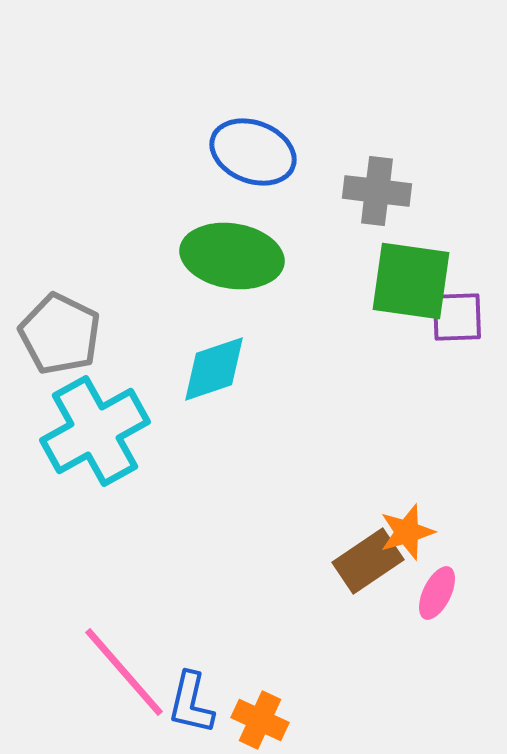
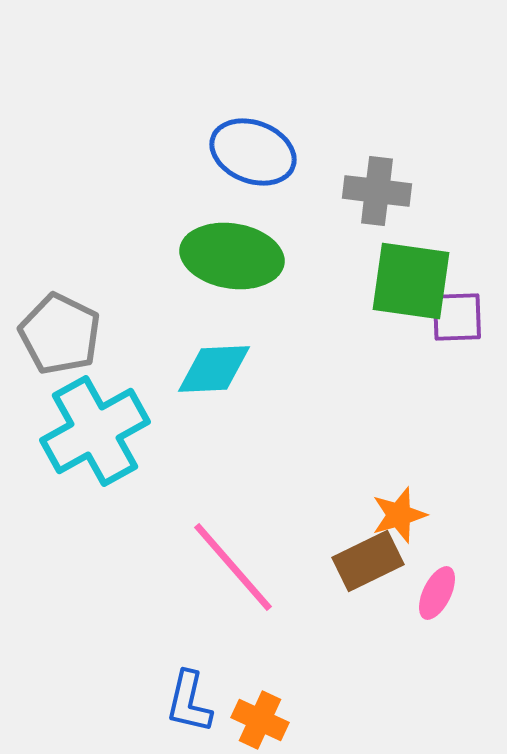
cyan diamond: rotated 16 degrees clockwise
orange star: moved 8 px left, 17 px up
brown rectangle: rotated 8 degrees clockwise
pink line: moved 109 px right, 105 px up
blue L-shape: moved 2 px left, 1 px up
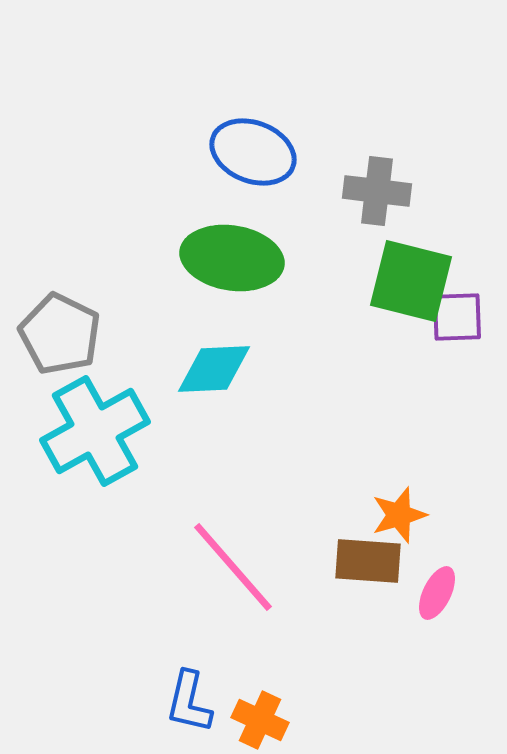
green ellipse: moved 2 px down
green square: rotated 6 degrees clockwise
brown rectangle: rotated 30 degrees clockwise
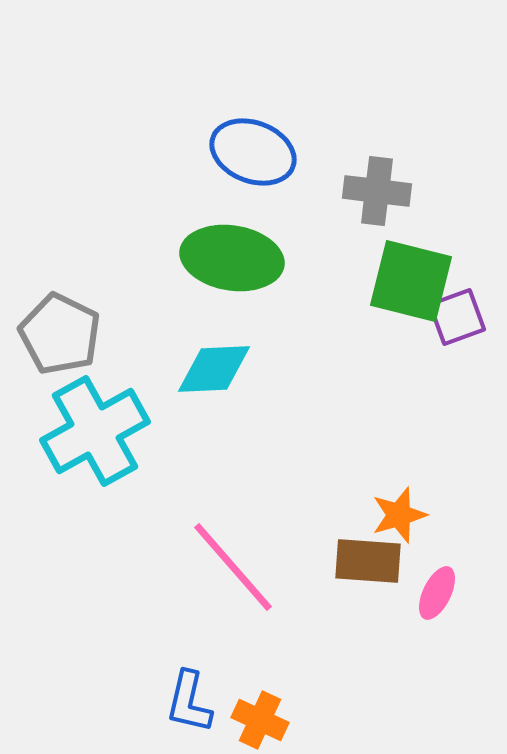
purple square: rotated 18 degrees counterclockwise
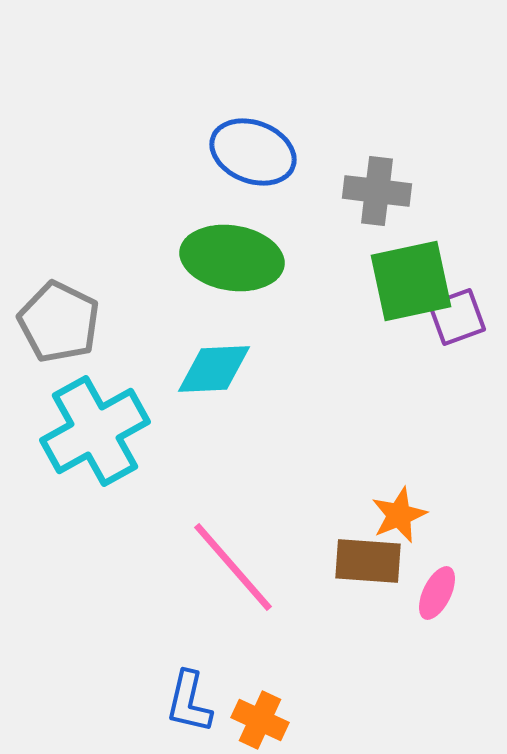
green square: rotated 26 degrees counterclockwise
gray pentagon: moved 1 px left, 12 px up
orange star: rotated 6 degrees counterclockwise
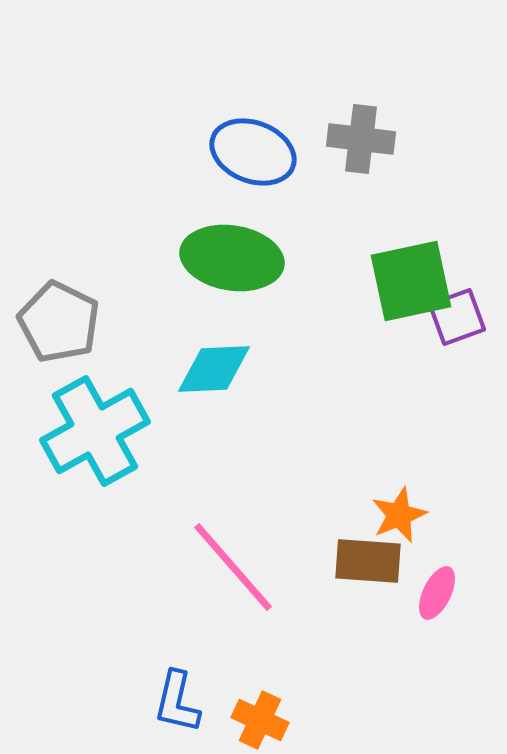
gray cross: moved 16 px left, 52 px up
blue L-shape: moved 12 px left
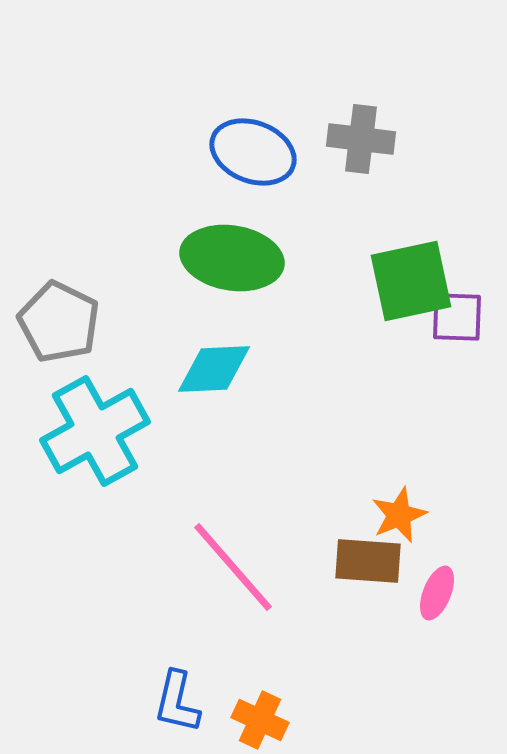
purple square: rotated 22 degrees clockwise
pink ellipse: rotated 4 degrees counterclockwise
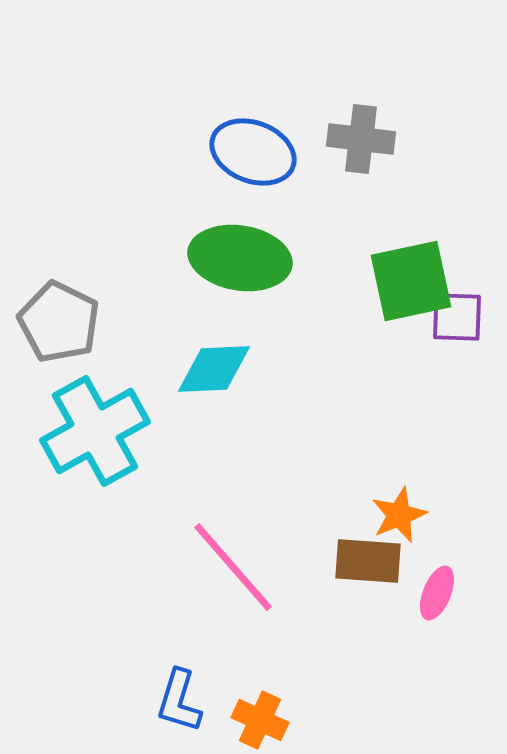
green ellipse: moved 8 px right
blue L-shape: moved 2 px right, 1 px up; rotated 4 degrees clockwise
